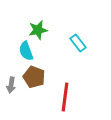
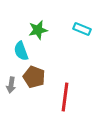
cyan rectangle: moved 4 px right, 14 px up; rotated 30 degrees counterclockwise
cyan semicircle: moved 5 px left
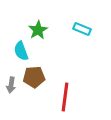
green star: rotated 18 degrees counterclockwise
brown pentagon: rotated 25 degrees counterclockwise
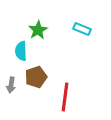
cyan semicircle: rotated 18 degrees clockwise
brown pentagon: moved 2 px right; rotated 15 degrees counterclockwise
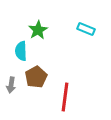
cyan rectangle: moved 4 px right
brown pentagon: rotated 10 degrees counterclockwise
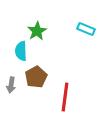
green star: moved 1 px left, 1 px down
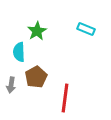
cyan semicircle: moved 2 px left, 1 px down
red line: moved 1 px down
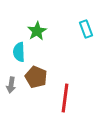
cyan rectangle: rotated 48 degrees clockwise
brown pentagon: rotated 20 degrees counterclockwise
